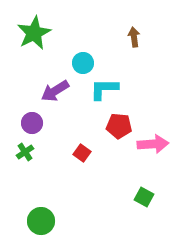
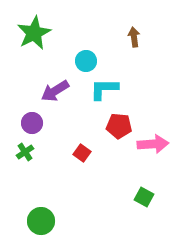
cyan circle: moved 3 px right, 2 px up
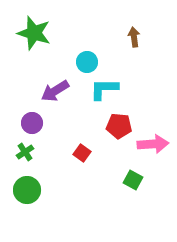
green star: rotated 28 degrees counterclockwise
cyan circle: moved 1 px right, 1 px down
green square: moved 11 px left, 17 px up
green circle: moved 14 px left, 31 px up
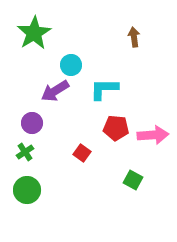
green star: rotated 24 degrees clockwise
cyan circle: moved 16 px left, 3 px down
red pentagon: moved 3 px left, 2 px down
pink arrow: moved 9 px up
